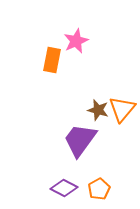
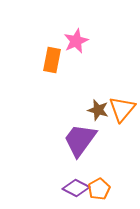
purple diamond: moved 12 px right
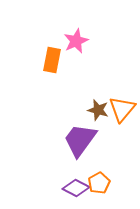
orange pentagon: moved 6 px up
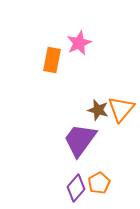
pink star: moved 3 px right, 2 px down
orange triangle: moved 1 px left
purple diamond: rotated 76 degrees counterclockwise
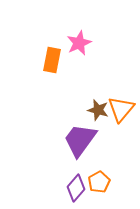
orange pentagon: moved 1 px up
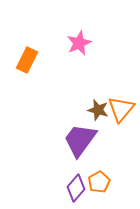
orange rectangle: moved 25 px left; rotated 15 degrees clockwise
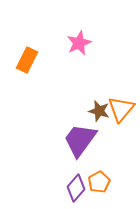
brown star: moved 1 px right, 1 px down
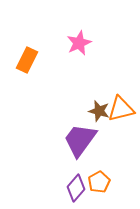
orange triangle: rotated 36 degrees clockwise
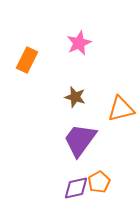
brown star: moved 24 px left, 14 px up
purple diamond: rotated 36 degrees clockwise
